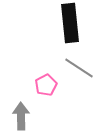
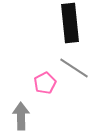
gray line: moved 5 px left
pink pentagon: moved 1 px left, 2 px up
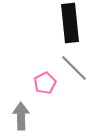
gray line: rotated 12 degrees clockwise
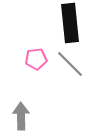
gray line: moved 4 px left, 4 px up
pink pentagon: moved 9 px left, 24 px up; rotated 20 degrees clockwise
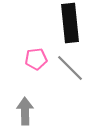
gray line: moved 4 px down
gray arrow: moved 4 px right, 5 px up
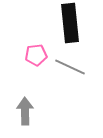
pink pentagon: moved 4 px up
gray line: moved 1 px up; rotated 20 degrees counterclockwise
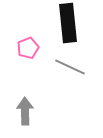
black rectangle: moved 2 px left
pink pentagon: moved 8 px left, 7 px up; rotated 15 degrees counterclockwise
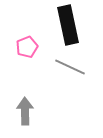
black rectangle: moved 2 px down; rotated 6 degrees counterclockwise
pink pentagon: moved 1 px left, 1 px up
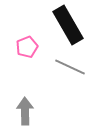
black rectangle: rotated 18 degrees counterclockwise
